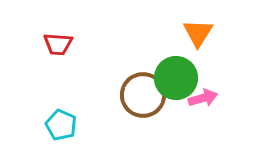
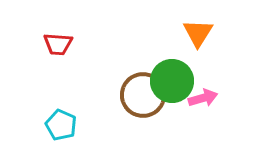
green circle: moved 4 px left, 3 px down
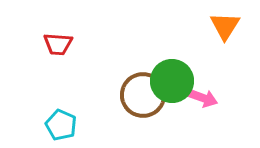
orange triangle: moved 27 px right, 7 px up
pink arrow: rotated 36 degrees clockwise
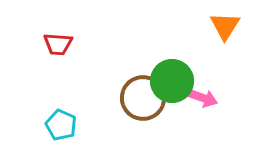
brown circle: moved 3 px down
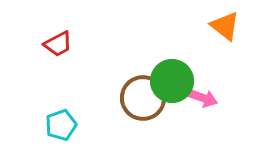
orange triangle: rotated 24 degrees counterclockwise
red trapezoid: rotated 32 degrees counterclockwise
cyan pentagon: rotated 28 degrees clockwise
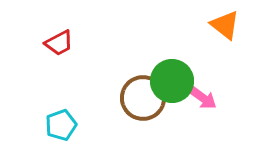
orange triangle: moved 1 px up
red trapezoid: moved 1 px right, 1 px up
pink arrow: rotated 16 degrees clockwise
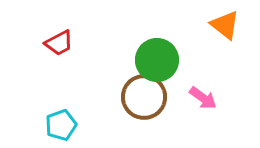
green circle: moved 15 px left, 21 px up
brown circle: moved 1 px right, 1 px up
